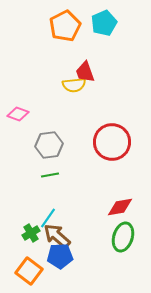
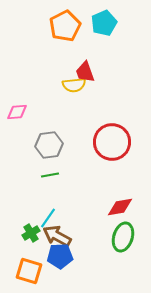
pink diamond: moved 1 px left, 2 px up; rotated 25 degrees counterclockwise
brown arrow: rotated 12 degrees counterclockwise
orange square: rotated 20 degrees counterclockwise
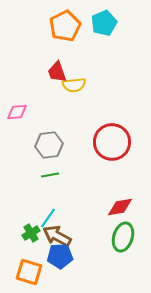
red trapezoid: moved 28 px left
orange square: moved 1 px down
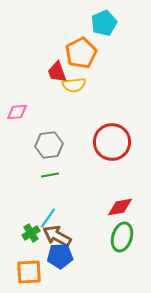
orange pentagon: moved 16 px right, 27 px down
green ellipse: moved 1 px left
orange square: rotated 20 degrees counterclockwise
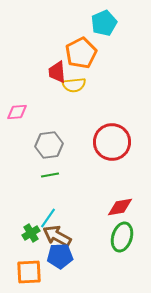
red trapezoid: rotated 15 degrees clockwise
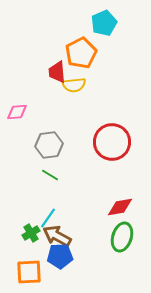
green line: rotated 42 degrees clockwise
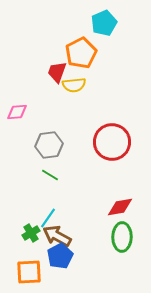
red trapezoid: rotated 25 degrees clockwise
green ellipse: rotated 16 degrees counterclockwise
blue pentagon: rotated 25 degrees counterclockwise
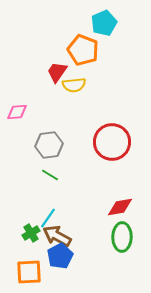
orange pentagon: moved 2 px right, 3 px up; rotated 24 degrees counterclockwise
red trapezoid: rotated 15 degrees clockwise
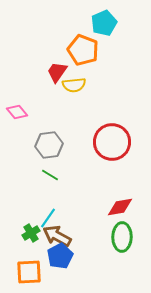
pink diamond: rotated 55 degrees clockwise
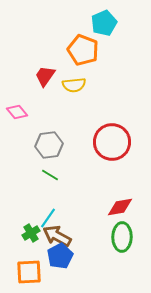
red trapezoid: moved 12 px left, 4 px down
